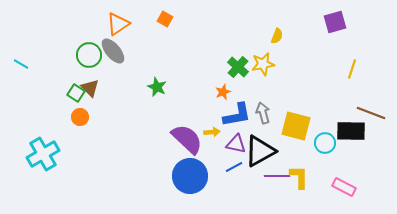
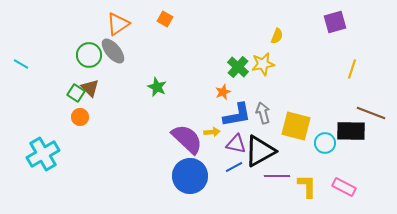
yellow L-shape: moved 8 px right, 9 px down
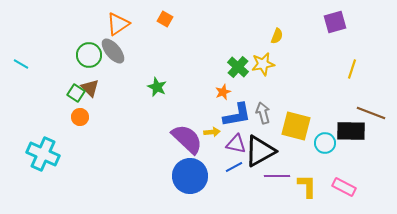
cyan cross: rotated 36 degrees counterclockwise
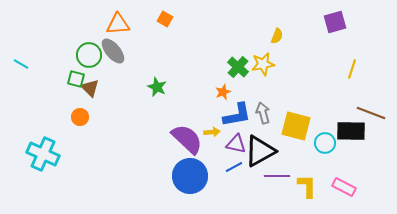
orange triangle: rotated 30 degrees clockwise
green square: moved 14 px up; rotated 18 degrees counterclockwise
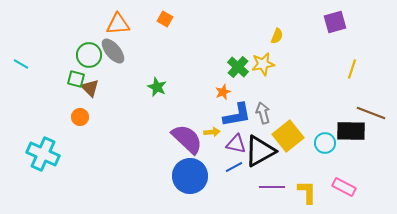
yellow square: moved 8 px left, 10 px down; rotated 36 degrees clockwise
purple line: moved 5 px left, 11 px down
yellow L-shape: moved 6 px down
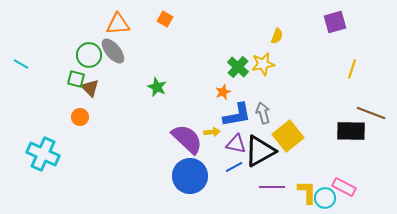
cyan circle: moved 55 px down
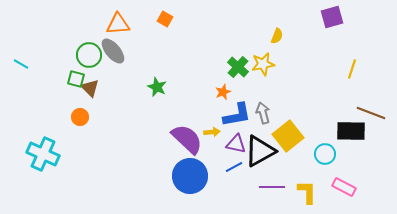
purple square: moved 3 px left, 5 px up
cyan circle: moved 44 px up
